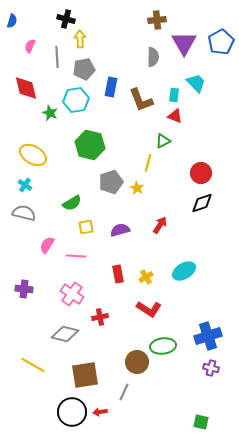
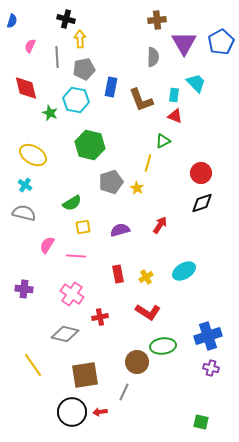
cyan hexagon at (76, 100): rotated 20 degrees clockwise
yellow square at (86, 227): moved 3 px left
red L-shape at (149, 309): moved 1 px left, 3 px down
yellow line at (33, 365): rotated 25 degrees clockwise
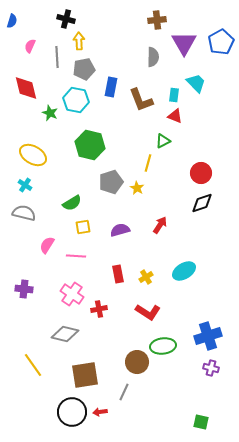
yellow arrow at (80, 39): moved 1 px left, 2 px down
red cross at (100, 317): moved 1 px left, 8 px up
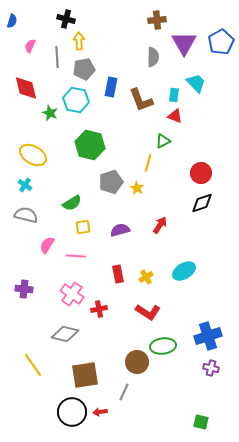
gray semicircle at (24, 213): moved 2 px right, 2 px down
